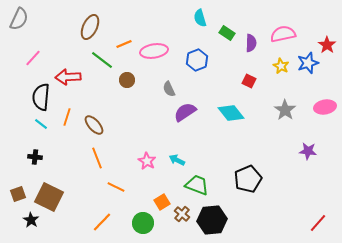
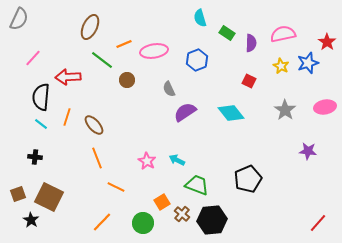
red star at (327, 45): moved 3 px up
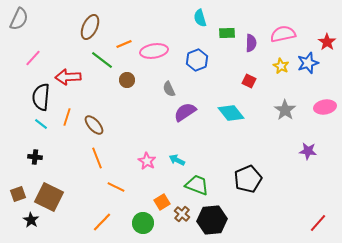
green rectangle at (227, 33): rotated 35 degrees counterclockwise
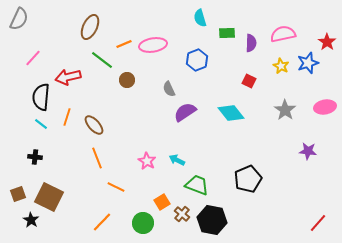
pink ellipse at (154, 51): moved 1 px left, 6 px up
red arrow at (68, 77): rotated 10 degrees counterclockwise
black hexagon at (212, 220): rotated 16 degrees clockwise
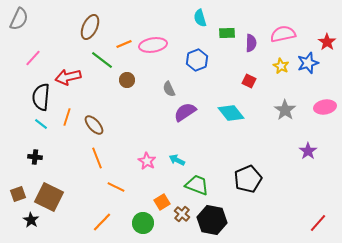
purple star at (308, 151): rotated 30 degrees clockwise
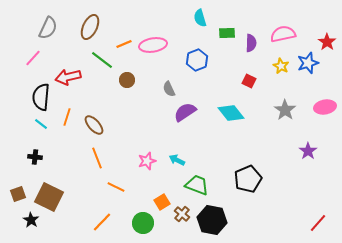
gray semicircle at (19, 19): moved 29 px right, 9 px down
pink star at (147, 161): rotated 24 degrees clockwise
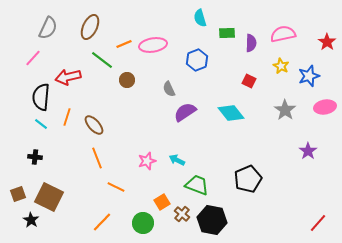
blue star at (308, 63): moved 1 px right, 13 px down
